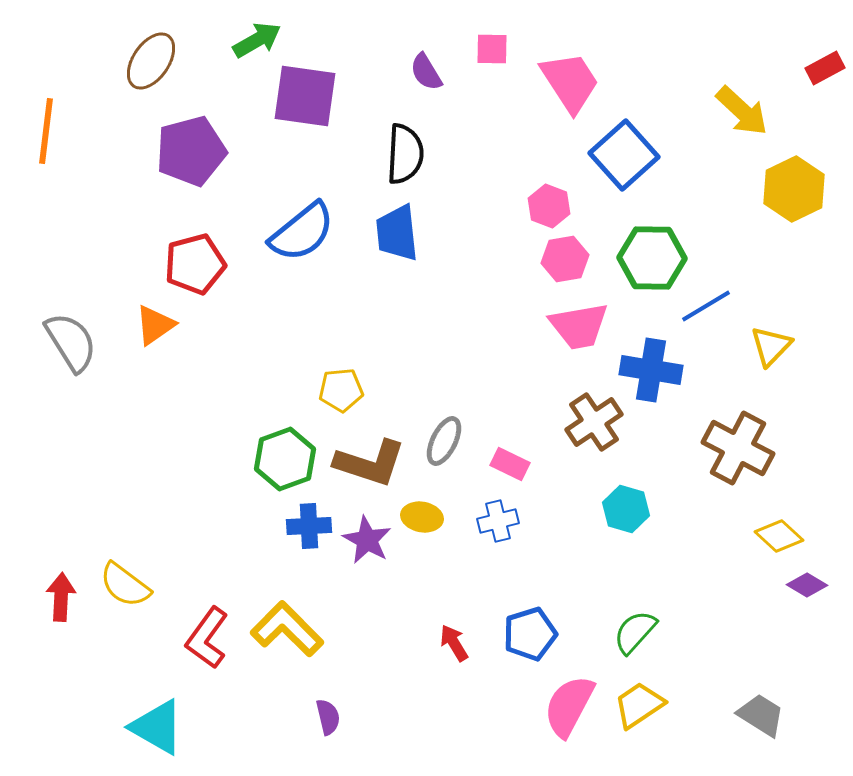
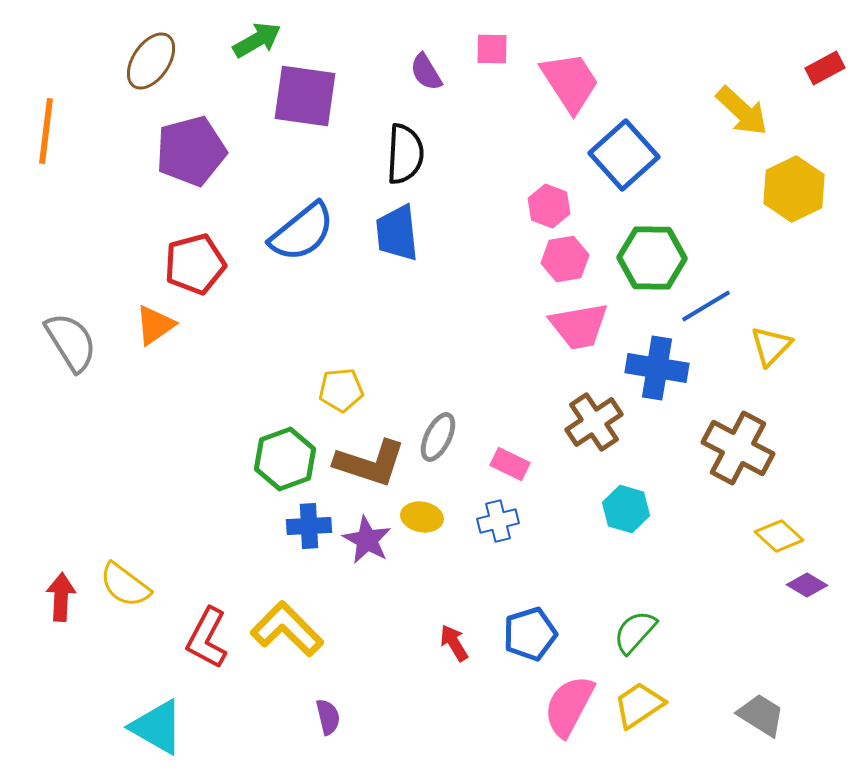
blue cross at (651, 370): moved 6 px right, 2 px up
gray ellipse at (444, 441): moved 6 px left, 4 px up
red L-shape at (207, 638): rotated 8 degrees counterclockwise
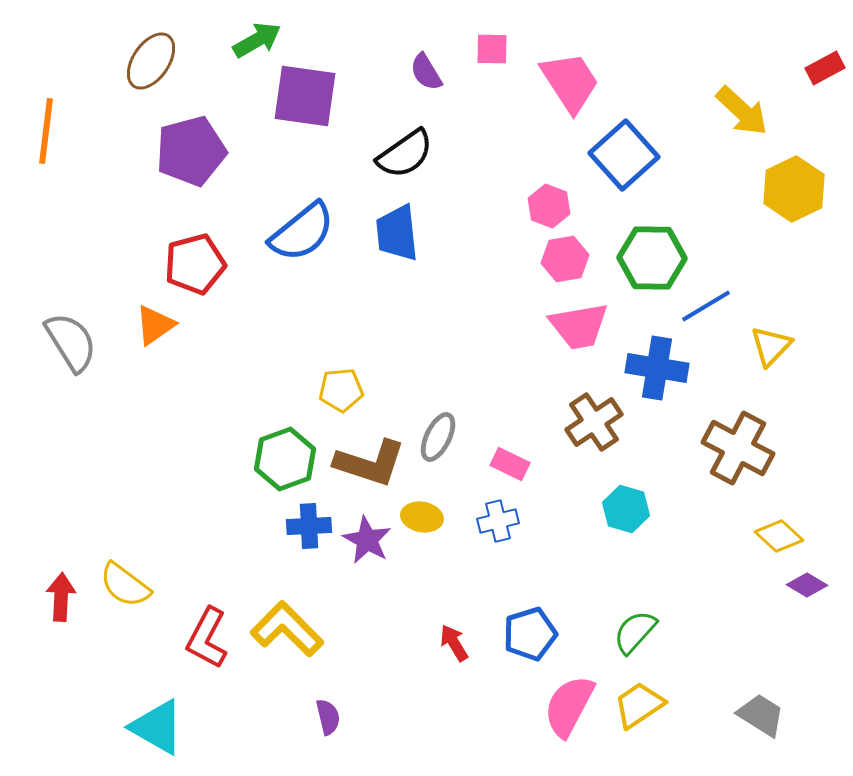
black semicircle at (405, 154): rotated 52 degrees clockwise
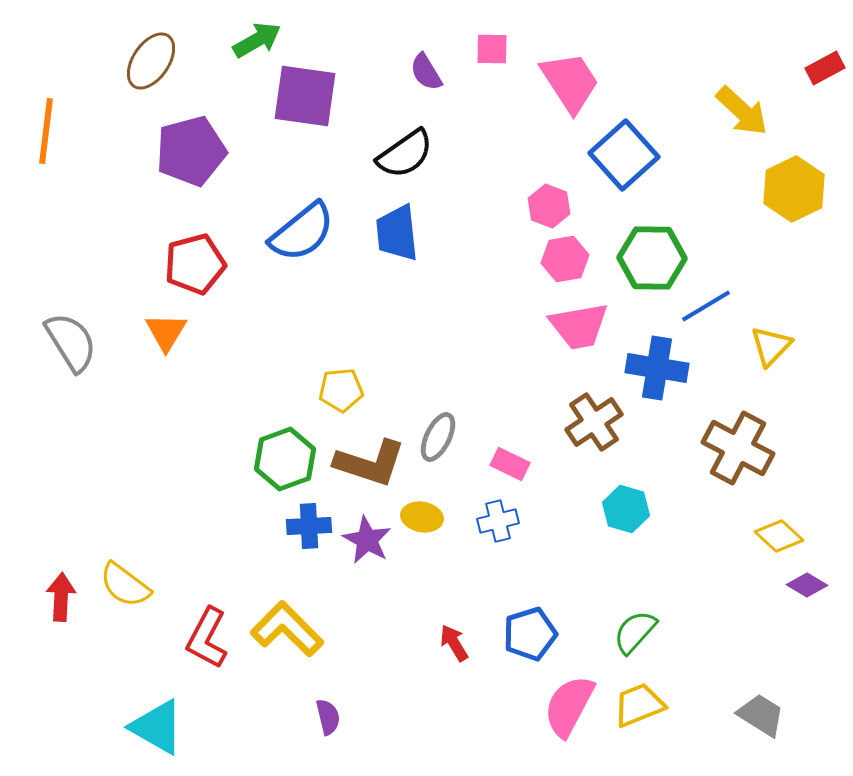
orange triangle at (155, 325): moved 11 px right, 7 px down; rotated 24 degrees counterclockwise
yellow trapezoid at (639, 705): rotated 12 degrees clockwise
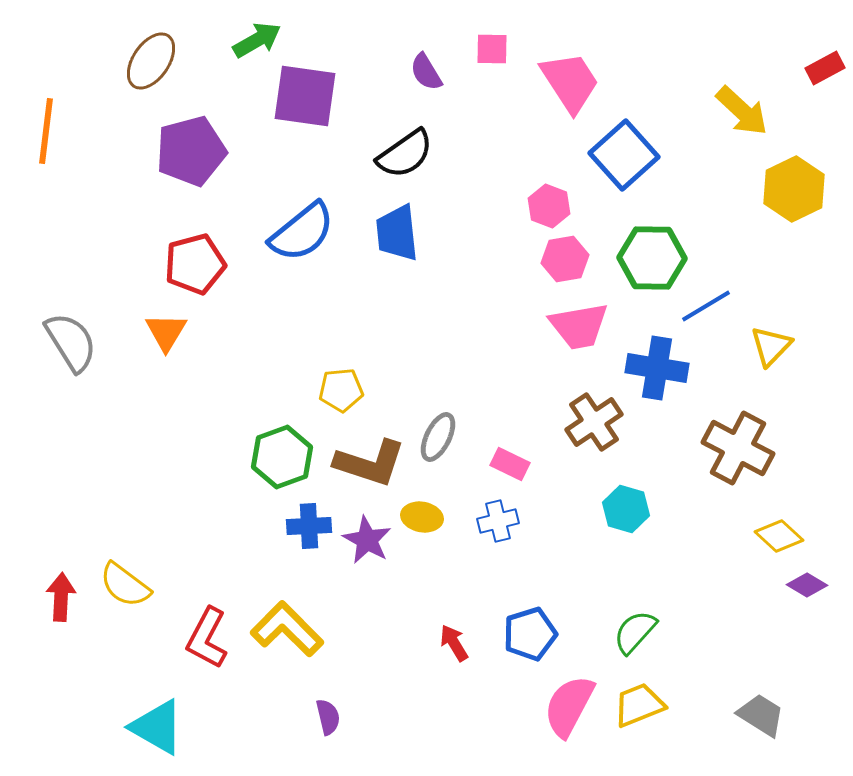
green hexagon at (285, 459): moved 3 px left, 2 px up
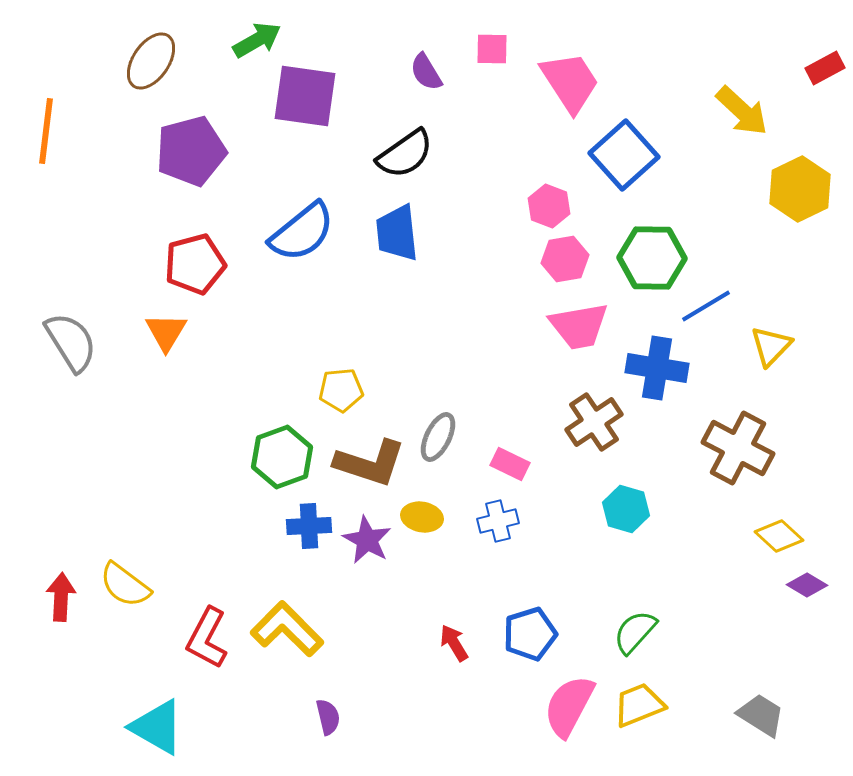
yellow hexagon at (794, 189): moved 6 px right
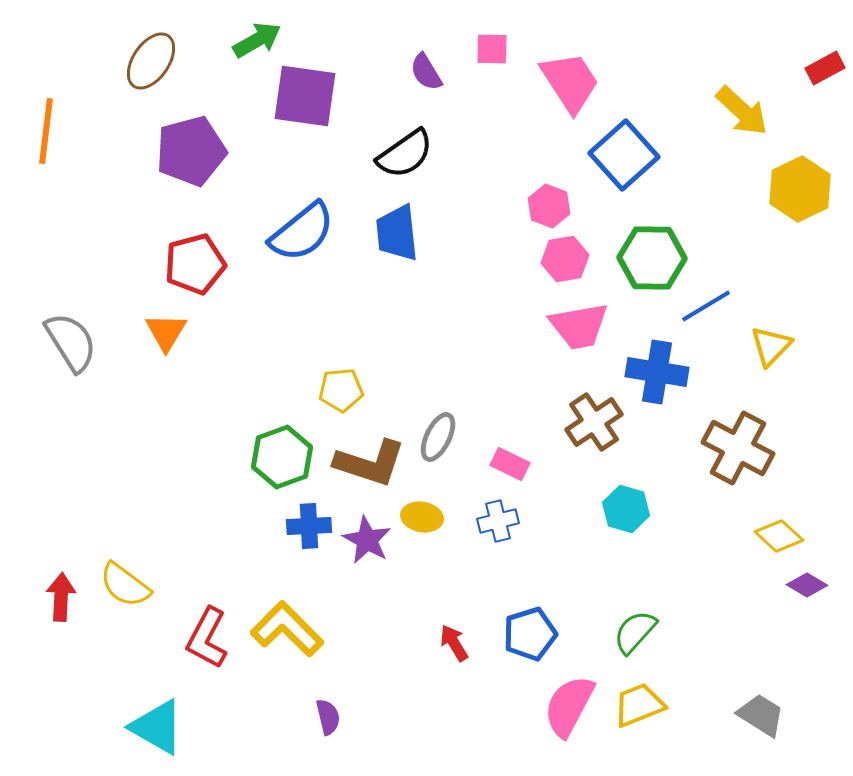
blue cross at (657, 368): moved 4 px down
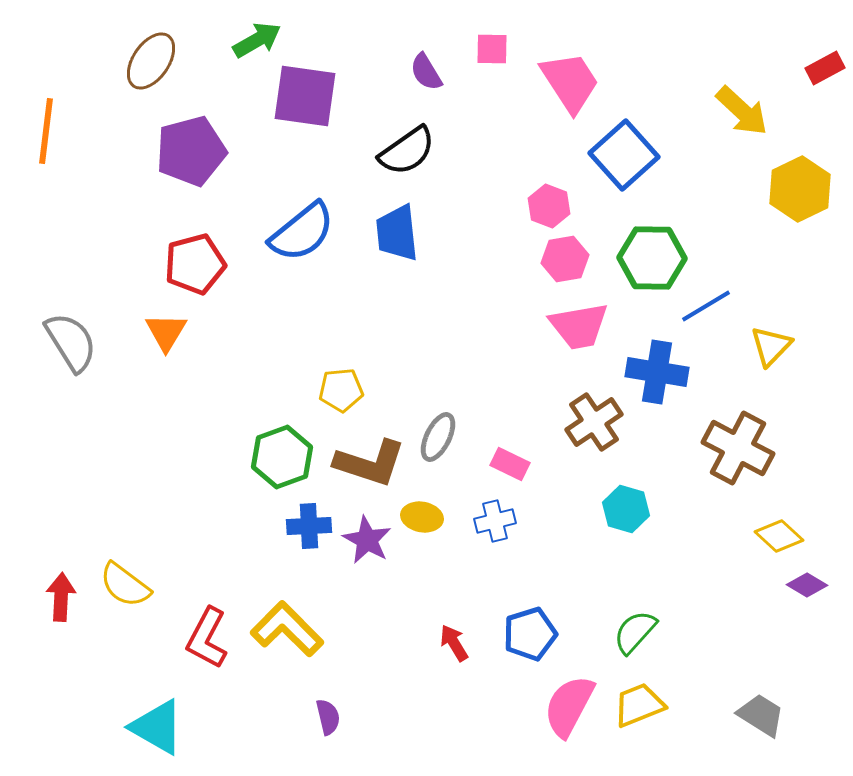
black semicircle at (405, 154): moved 2 px right, 3 px up
blue cross at (498, 521): moved 3 px left
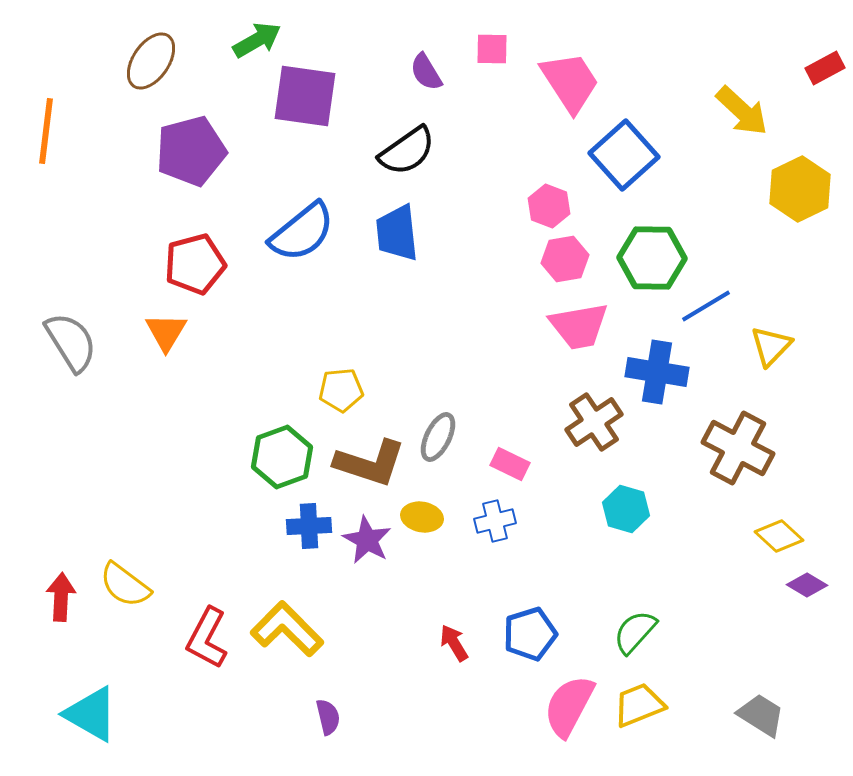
cyan triangle at (157, 727): moved 66 px left, 13 px up
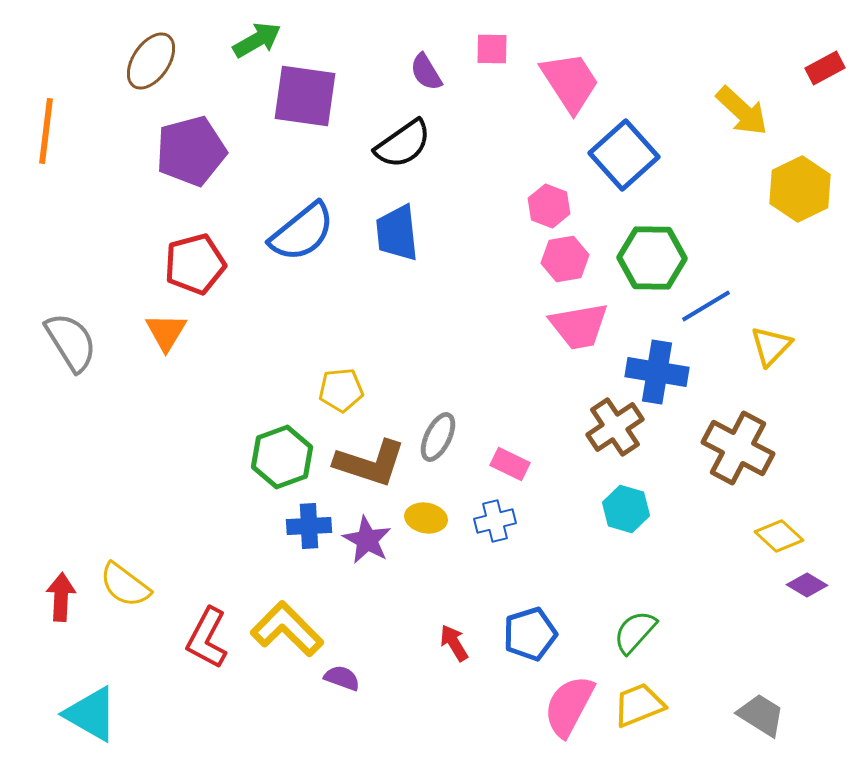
black semicircle at (407, 151): moved 4 px left, 7 px up
brown cross at (594, 422): moved 21 px right, 5 px down
yellow ellipse at (422, 517): moved 4 px right, 1 px down
purple semicircle at (328, 717): moved 14 px right, 39 px up; rotated 57 degrees counterclockwise
